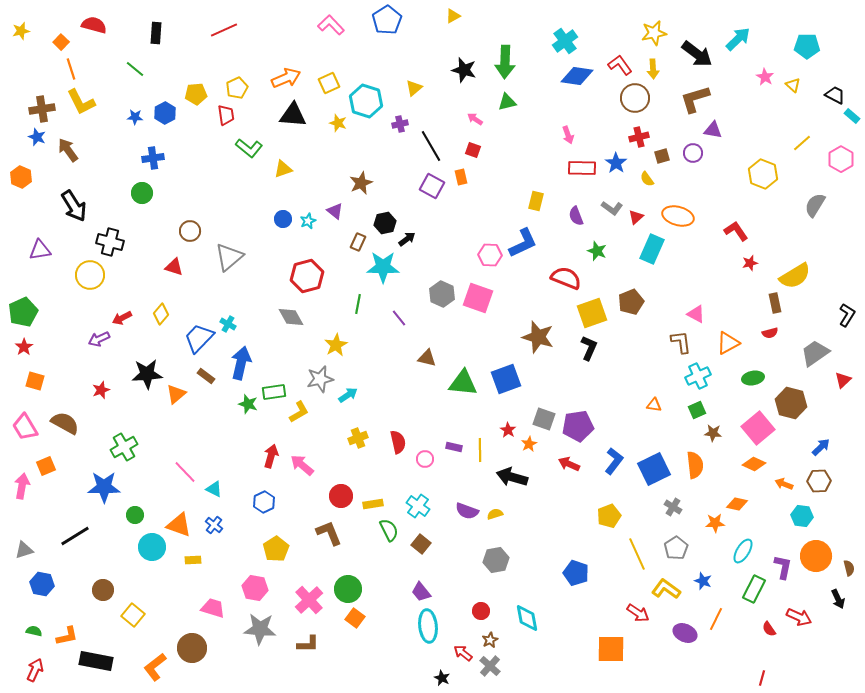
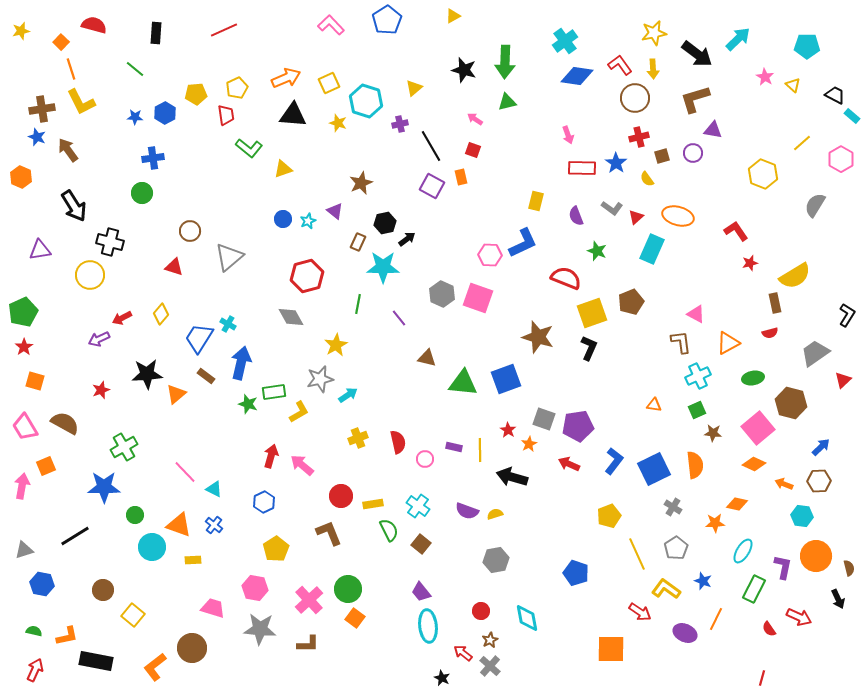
blue trapezoid at (199, 338): rotated 12 degrees counterclockwise
red arrow at (638, 613): moved 2 px right, 1 px up
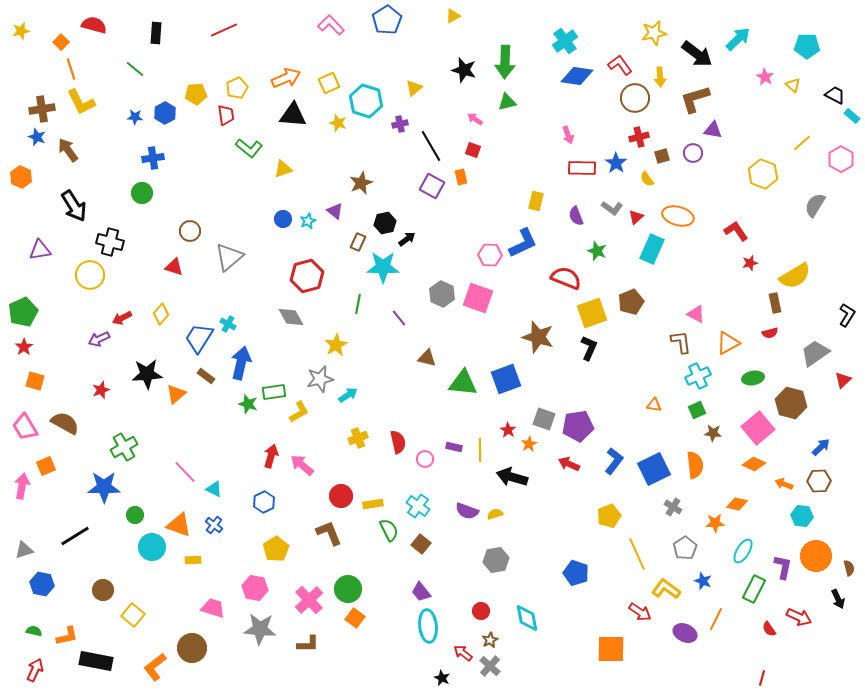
yellow arrow at (653, 69): moved 7 px right, 8 px down
gray pentagon at (676, 548): moved 9 px right
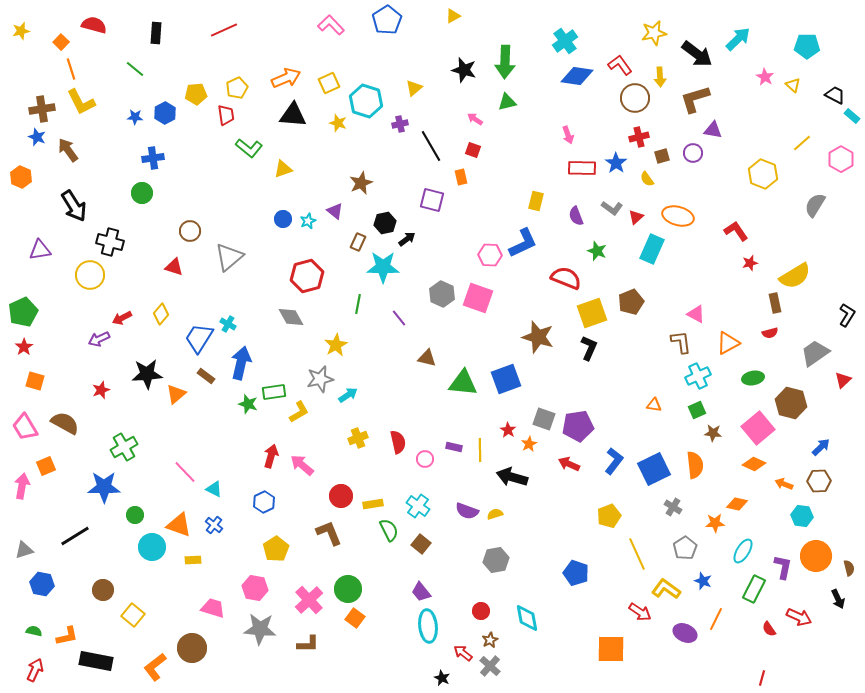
purple square at (432, 186): moved 14 px down; rotated 15 degrees counterclockwise
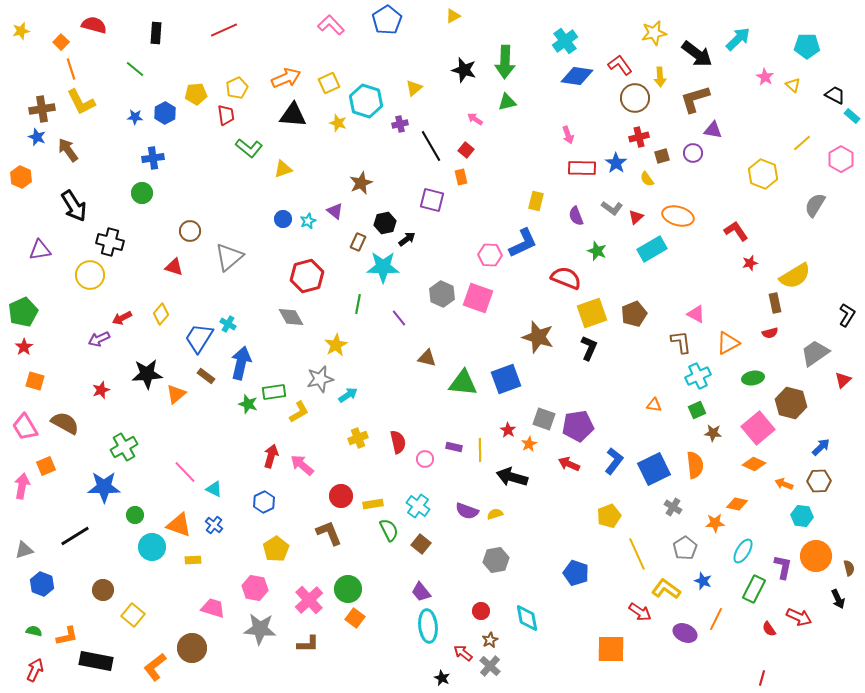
red square at (473, 150): moved 7 px left; rotated 21 degrees clockwise
cyan rectangle at (652, 249): rotated 36 degrees clockwise
brown pentagon at (631, 302): moved 3 px right, 12 px down
blue hexagon at (42, 584): rotated 10 degrees clockwise
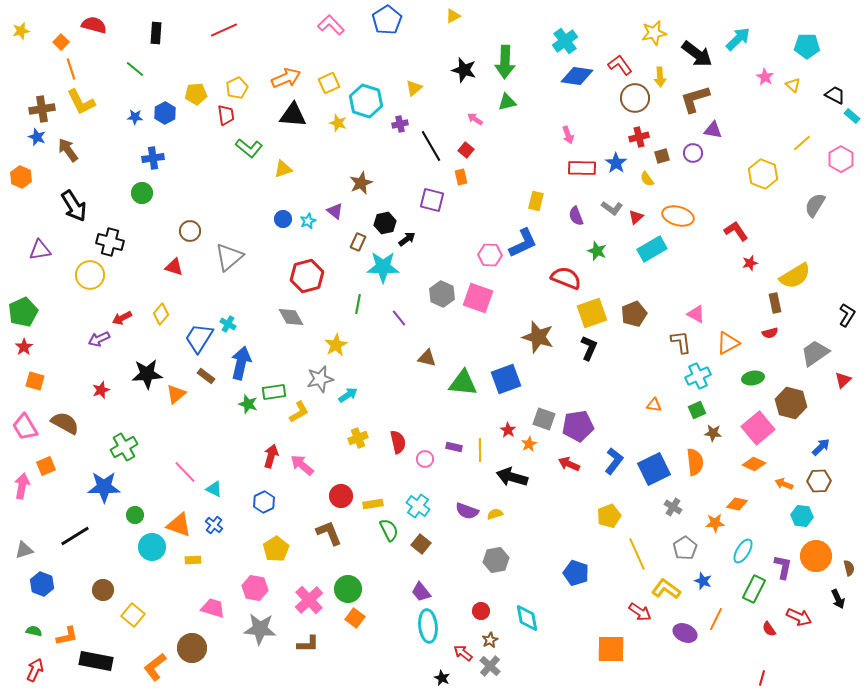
orange semicircle at (695, 465): moved 3 px up
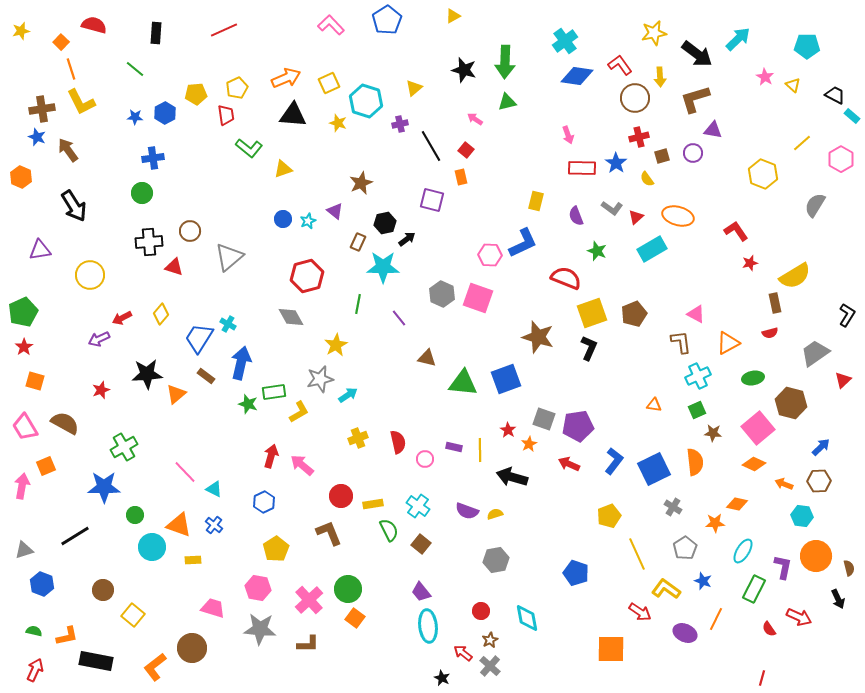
black cross at (110, 242): moved 39 px right; rotated 20 degrees counterclockwise
pink hexagon at (255, 588): moved 3 px right
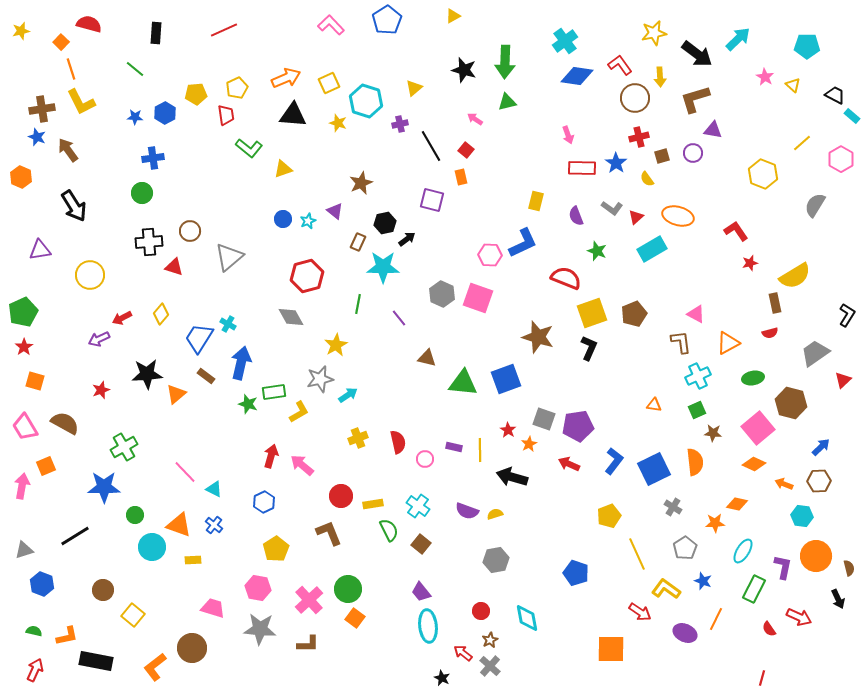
red semicircle at (94, 25): moved 5 px left, 1 px up
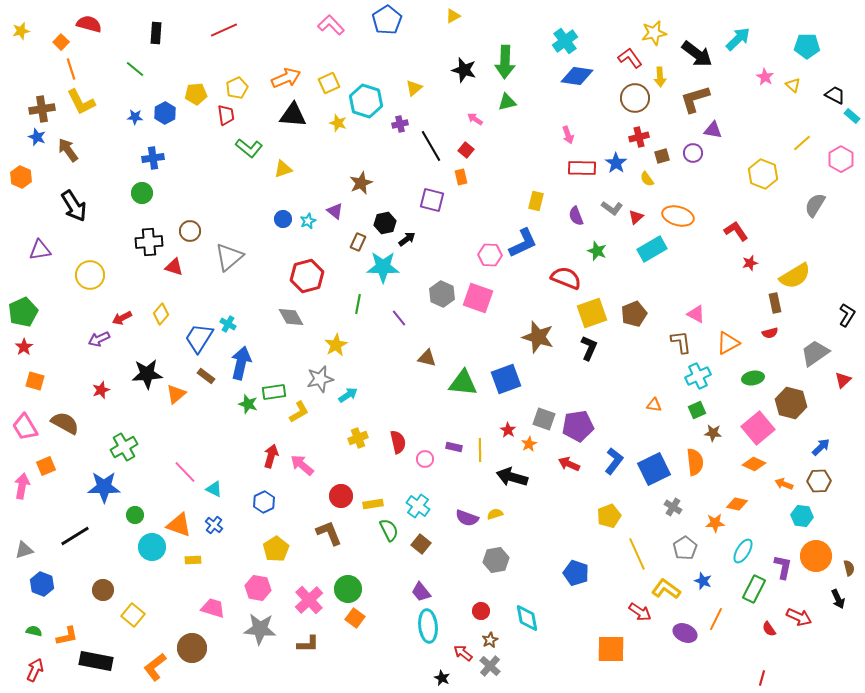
red L-shape at (620, 65): moved 10 px right, 7 px up
purple semicircle at (467, 511): moved 7 px down
